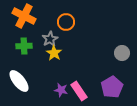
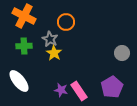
gray star: rotated 14 degrees counterclockwise
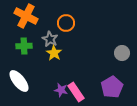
orange cross: moved 2 px right
orange circle: moved 1 px down
pink rectangle: moved 3 px left, 1 px down
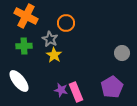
yellow star: moved 2 px down
pink rectangle: rotated 12 degrees clockwise
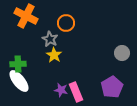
green cross: moved 6 px left, 18 px down
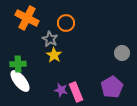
orange cross: moved 1 px right, 2 px down
white ellipse: moved 1 px right
